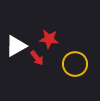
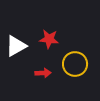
red arrow: moved 6 px right, 15 px down; rotated 56 degrees counterclockwise
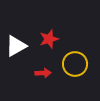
red star: rotated 24 degrees counterclockwise
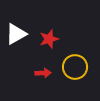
white triangle: moved 12 px up
yellow circle: moved 3 px down
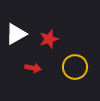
red arrow: moved 10 px left, 5 px up; rotated 14 degrees clockwise
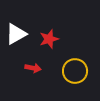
yellow circle: moved 4 px down
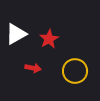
red star: rotated 12 degrees counterclockwise
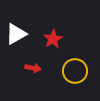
red star: moved 4 px right
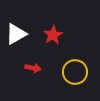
red star: moved 4 px up
yellow circle: moved 1 px down
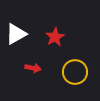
red star: moved 2 px right, 2 px down
